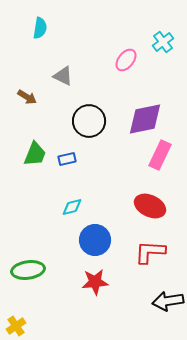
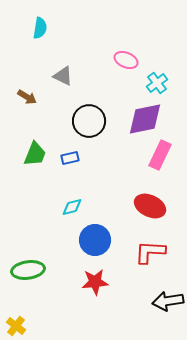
cyan cross: moved 6 px left, 41 px down
pink ellipse: rotated 75 degrees clockwise
blue rectangle: moved 3 px right, 1 px up
yellow cross: rotated 18 degrees counterclockwise
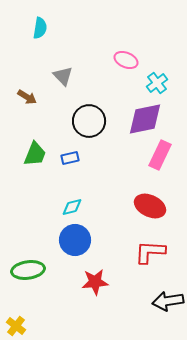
gray triangle: rotated 20 degrees clockwise
blue circle: moved 20 px left
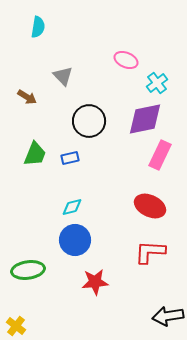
cyan semicircle: moved 2 px left, 1 px up
black arrow: moved 15 px down
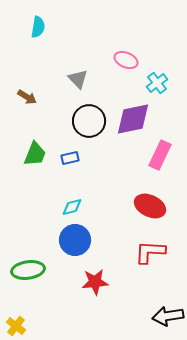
gray triangle: moved 15 px right, 3 px down
purple diamond: moved 12 px left
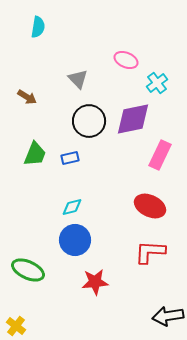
green ellipse: rotated 32 degrees clockwise
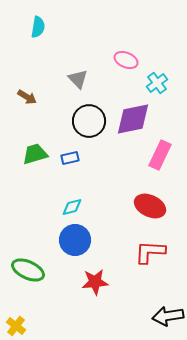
green trapezoid: rotated 128 degrees counterclockwise
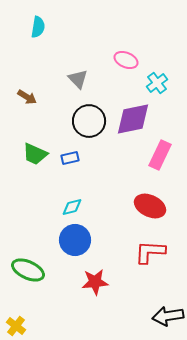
green trapezoid: rotated 140 degrees counterclockwise
